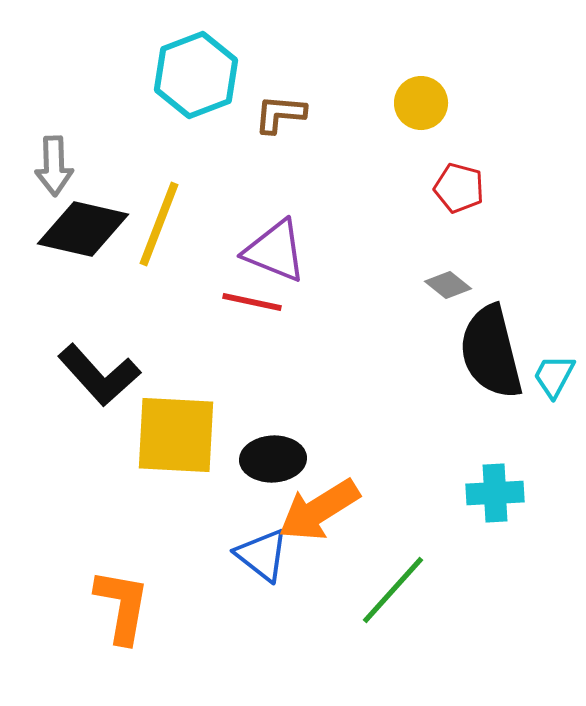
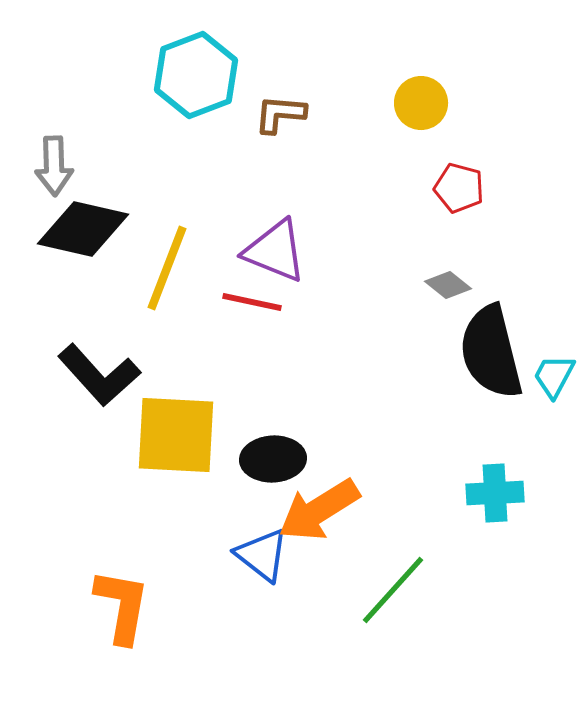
yellow line: moved 8 px right, 44 px down
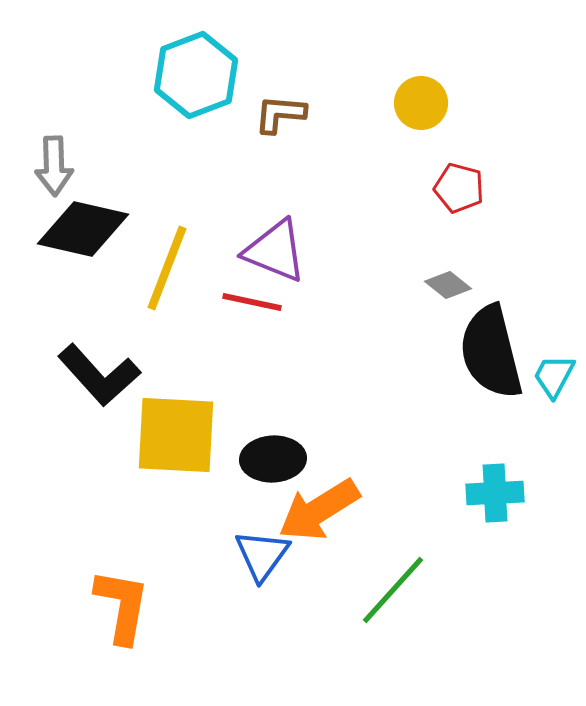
blue triangle: rotated 28 degrees clockwise
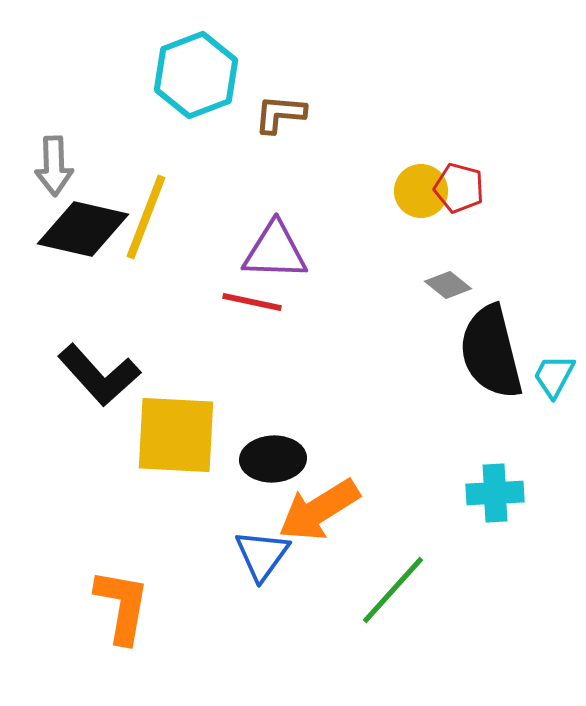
yellow circle: moved 88 px down
purple triangle: rotated 20 degrees counterclockwise
yellow line: moved 21 px left, 51 px up
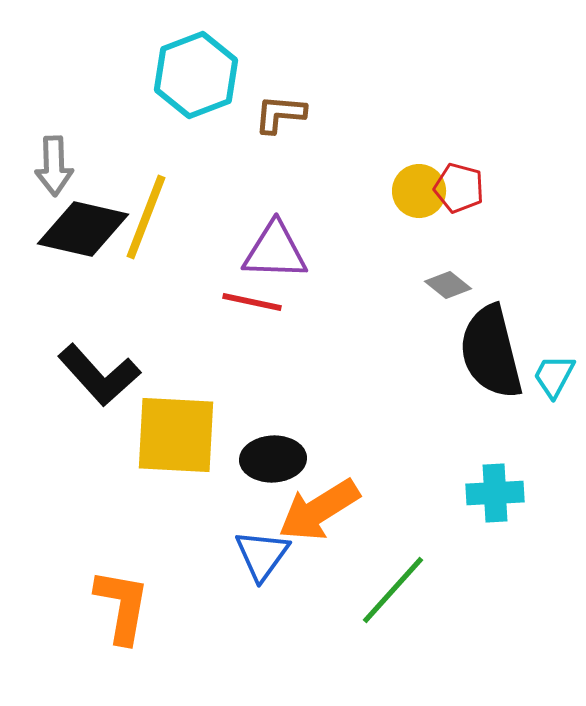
yellow circle: moved 2 px left
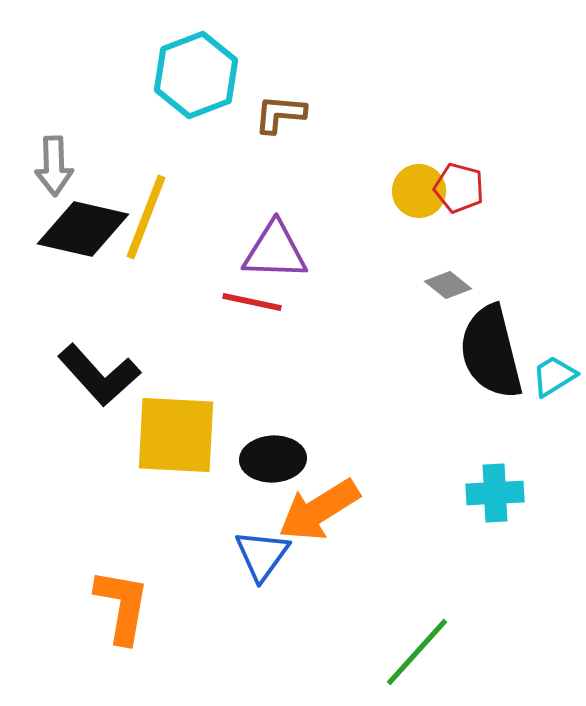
cyan trapezoid: rotated 30 degrees clockwise
green line: moved 24 px right, 62 px down
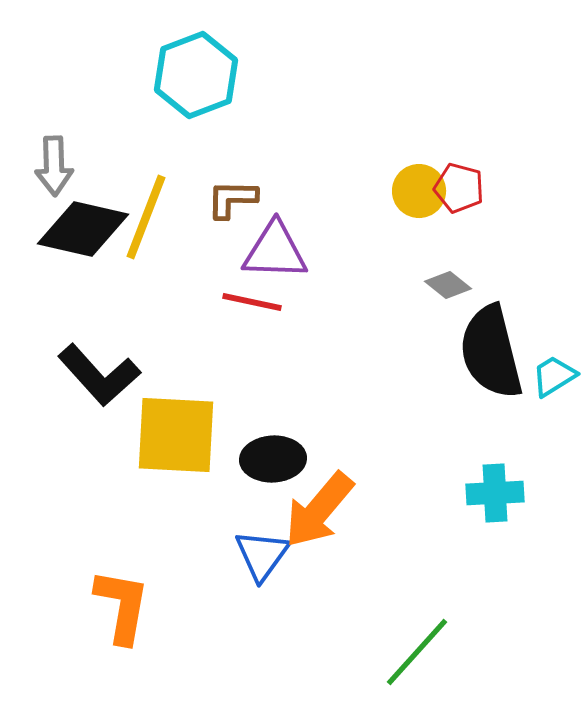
brown L-shape: moved 48 px left, 85 px down; rotated 4 degrees counterclockwise
orange arrow: rotated 18 degrees counterclockwise
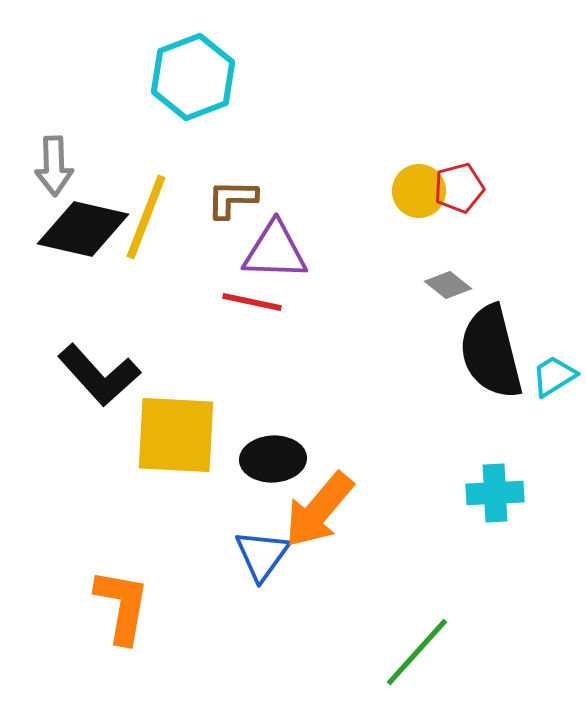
cyan hexagon: moved 3 px left, 2 px down
red pentagon: rotated 30 degrees counterclockwise
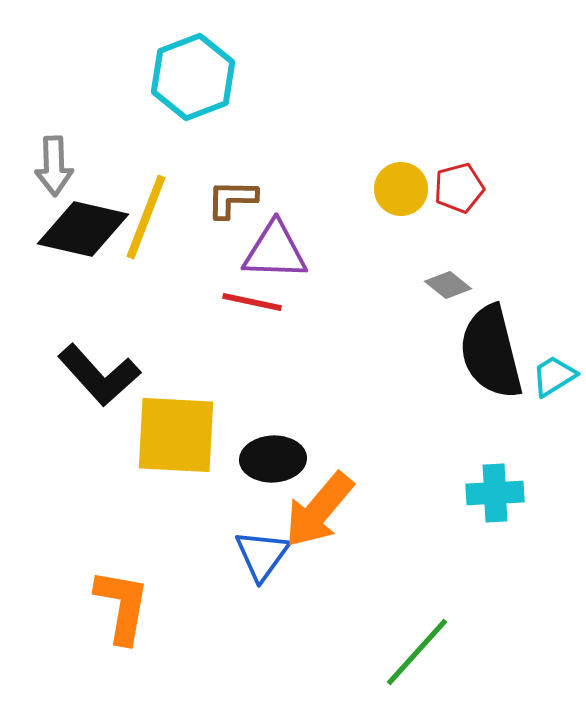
yellow circle: moved 18 px left, 2 px up
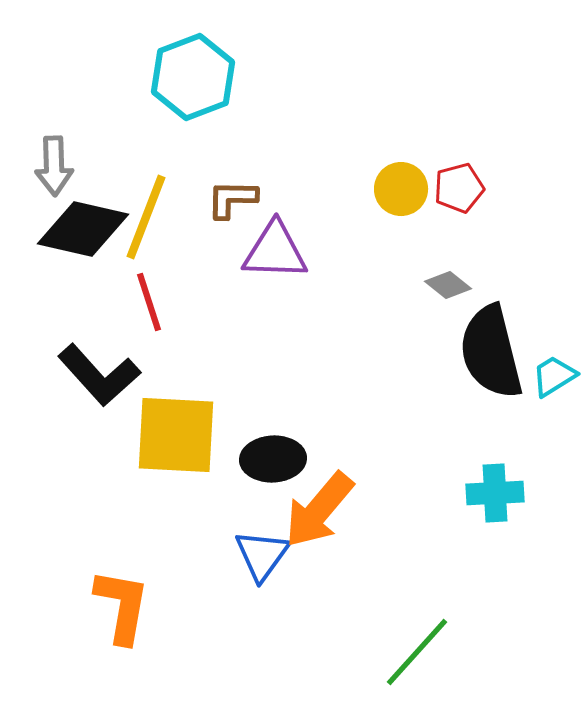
red line: moved 103 px left; rotated 60 degrees clockwise
